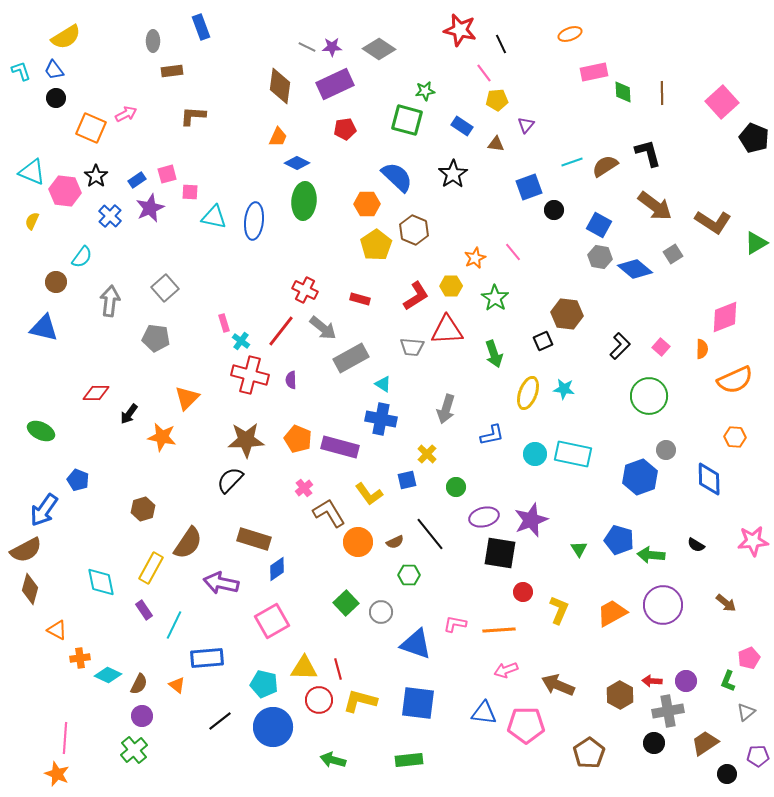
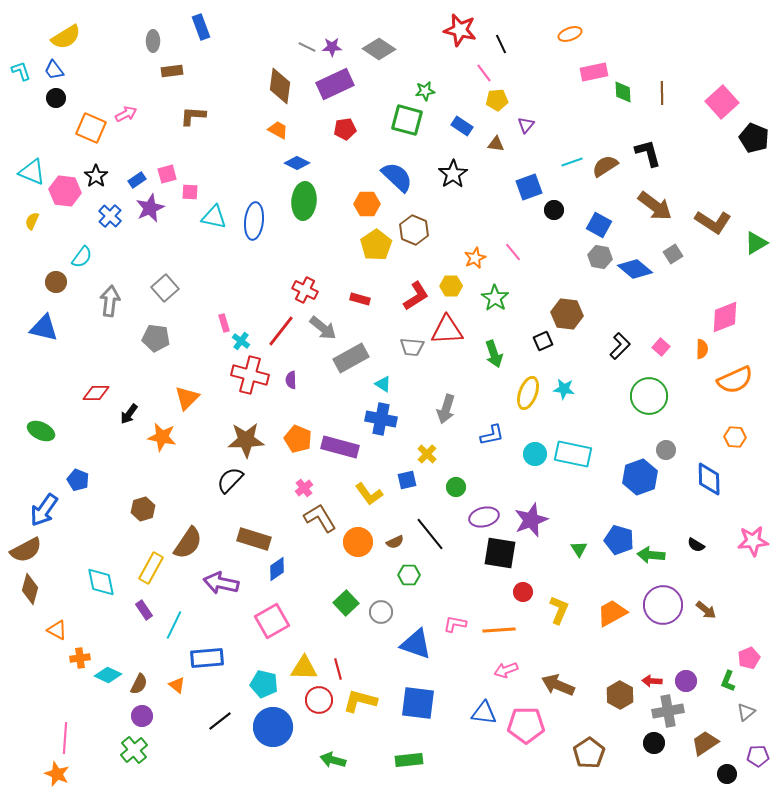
orange trapezoid at (278, 137): moved 7 px up; rotated 85 degrees counterclockwise
brown L-shape at (329, 513): moved 9 px left, 5 px down
brown arrow at (726, 603): moved 20 px left, 7 px down
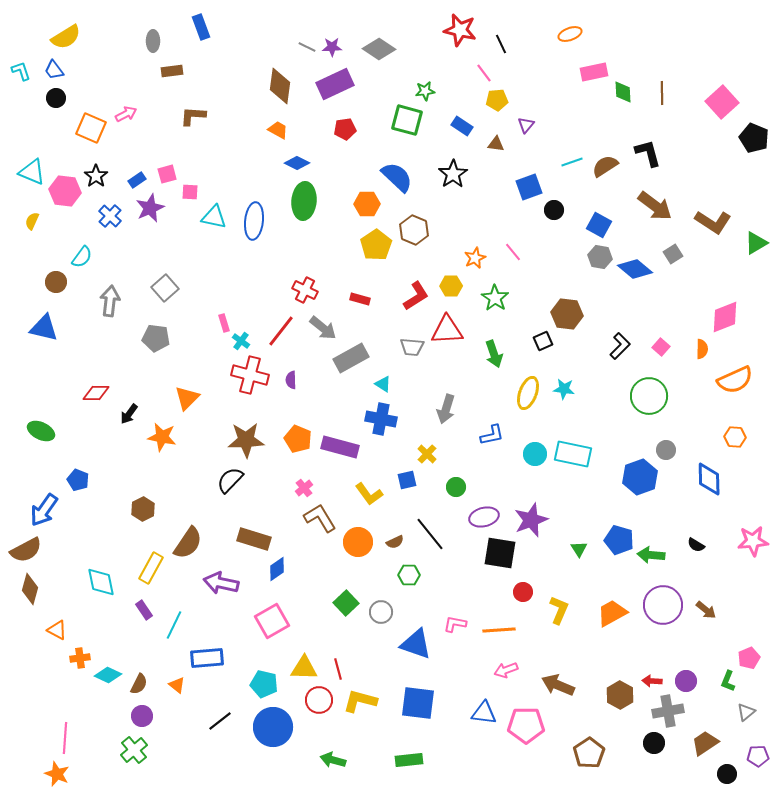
brown hexagon at (143, 509): rotated 10 degrees counterclockwise
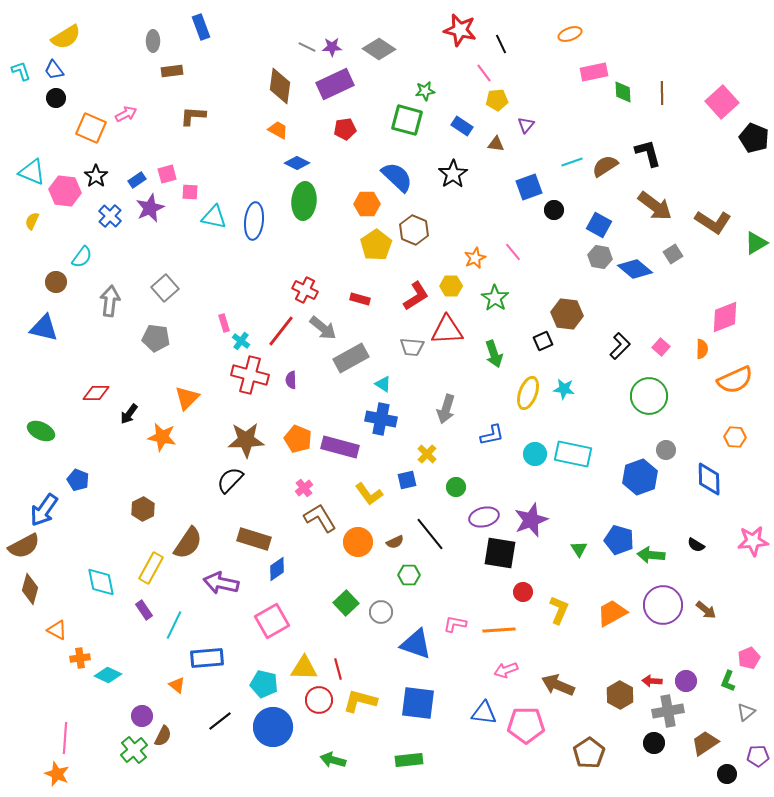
brown semicircle at (26, 550): moved 2 px left, 4 px up
brown semicircle at (139, 684): moved 24 px right, 52 px down
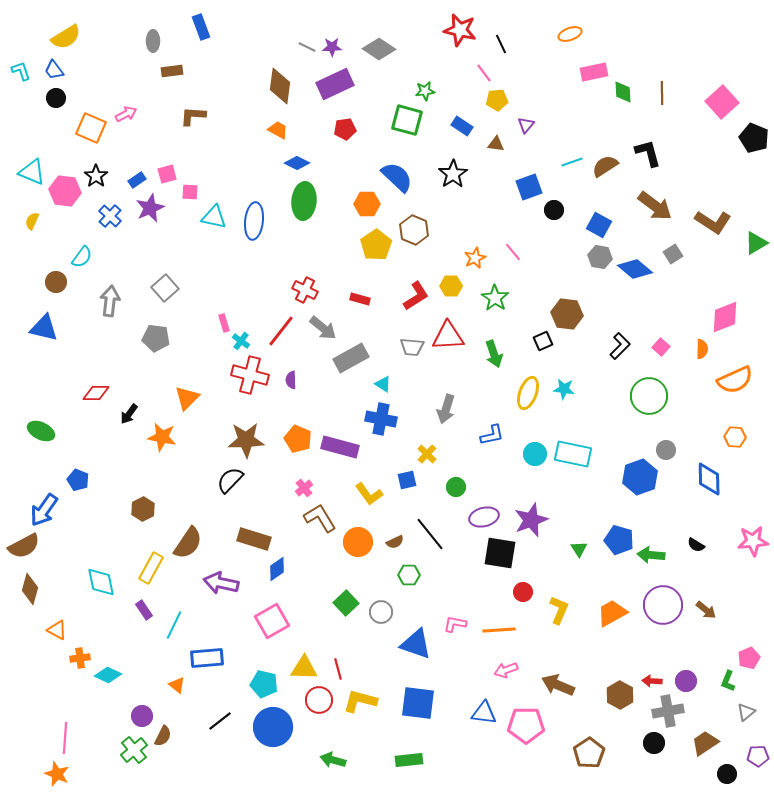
red triangle at (447, 330): moved 1 px right, 6 px down
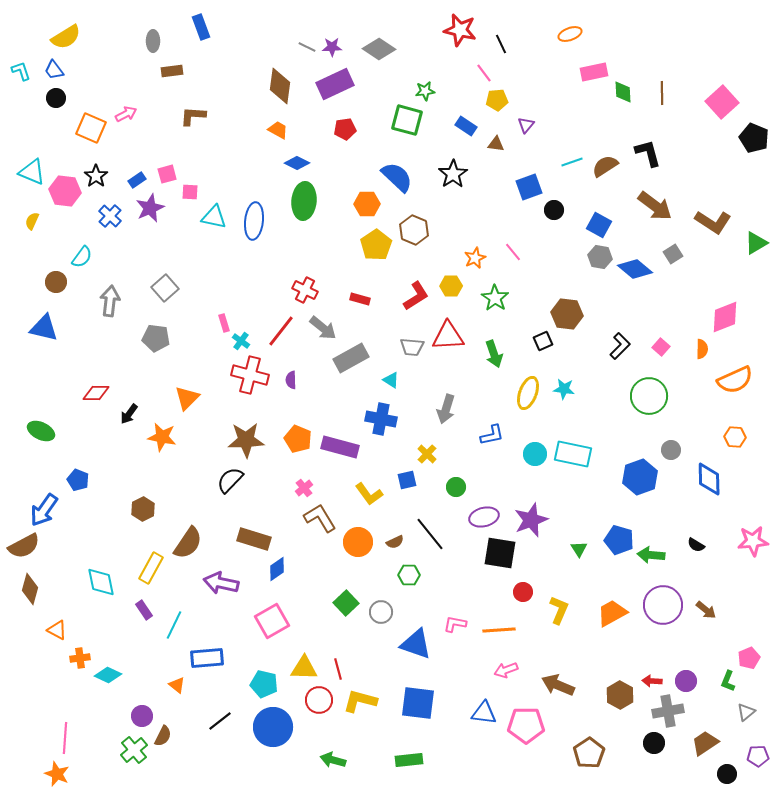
blue rectangle at (462, 126): moved 4 px right
cyan triangle at (383, 384): moved 8 px right, 4 px up
gray circle at (666, 450): moved 5 px right
